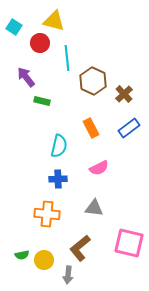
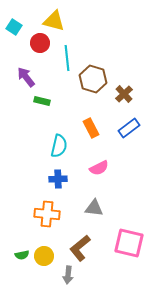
brown hexagon: moved 2 px up; rotated 8 degrees counterclockwise
yellow circle: moved 4 px up
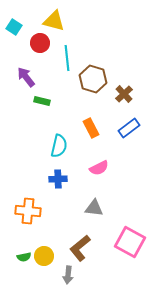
orange cross: moved 19 px left, 3 px up
pink square: moved 1 px right, 1 px up; rotated 16 degrees clockwise
green semicircle: moved 2 px right, 2 px down
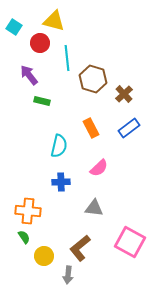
purple arrow: moved 3 px right, 2 px up
pink semicircle: rotated 18 degrees counterclockwise
blue cross: moved 3 px right, 3 px down
green semicircle: moved 20 px up; rotated 112 degrees counterclockwise
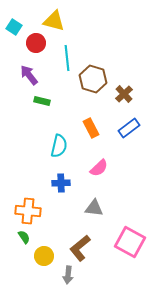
red circle: moved 4 px left
blue cross: moved 1 px down
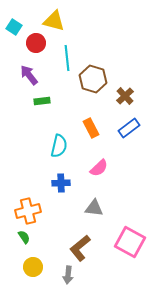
brown cross: moved 1 px right, 2 px down
green rectangle: rotated 21 degrees counterclockwise
orange cross: rotated 20 degrees counterclockwise
yellow circle: moved 11 px left, 11 px down
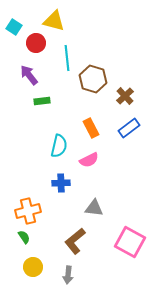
pink semicircle: moved 10 px left, 8 px up; rotated 18 degrees clockwise
brown L-shape: moved 5 px left, 7 px up
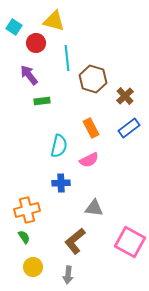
orange cross: moved 1 px left, 1 px up
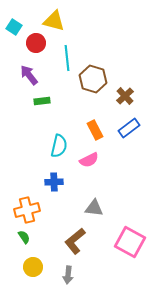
orange rectangle: moved 4 px right, 2 px down
blue cross: moved 7 px left, 1 px up
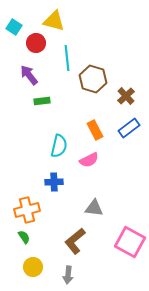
brown cross: moved 1 px right
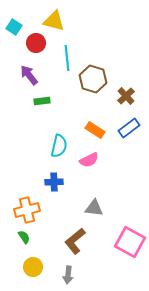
orange rectangle: rotated 30 degrees counterclockwise
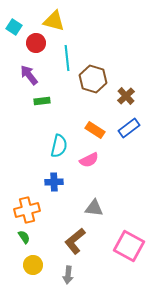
pink square: moved 1 px left, 4 px down
yellow circle: moved 2 px up
